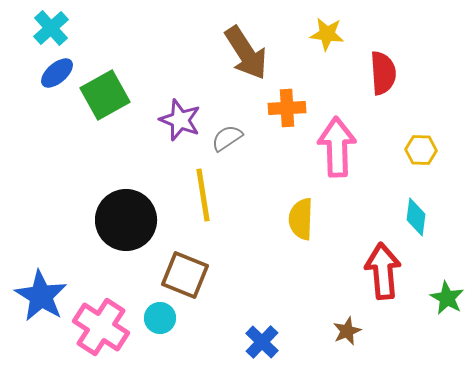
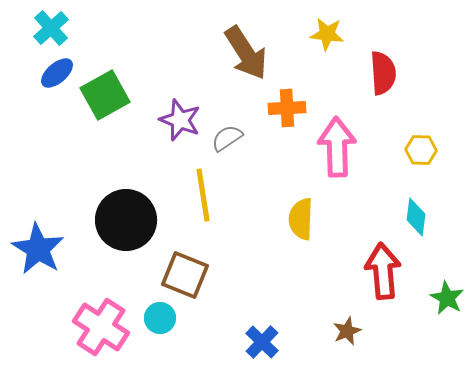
blue star: moved 3 px left, 47 px up
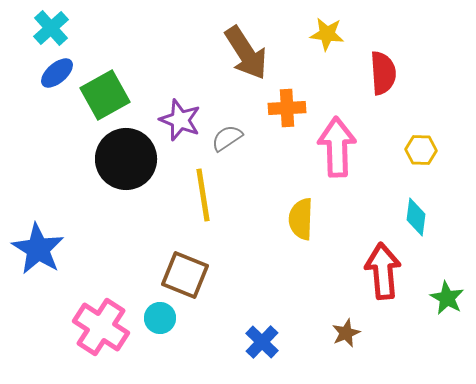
black circle: moved 61 px up
brown star: moved 1 px left, 2 px down
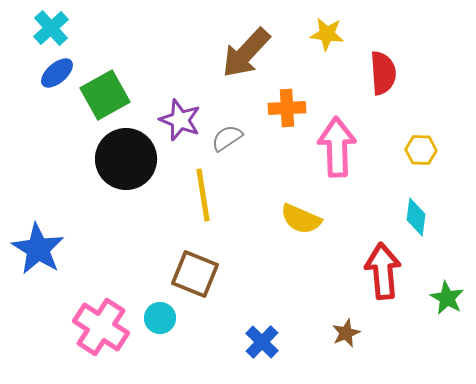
brown arrow: rotated 76 degrees clockwise
yellow semicircle: rotated 69 degrees counterclockwise
brown square: moved 10 px right, 1 px up
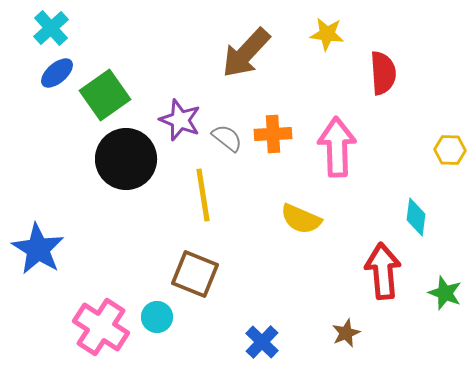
green square: rotated 6 degrees counterclockwise
orange cross: moved 14 px left, 26 px down
gray semicircle: rotated 72 degrees clockwise
yellow hexagon: moved 29 px right
green star: moved 2 px left, 5 px up; rotated 8 degrees counterclockwise
cyan circle: moved 3 px left, 1 px up
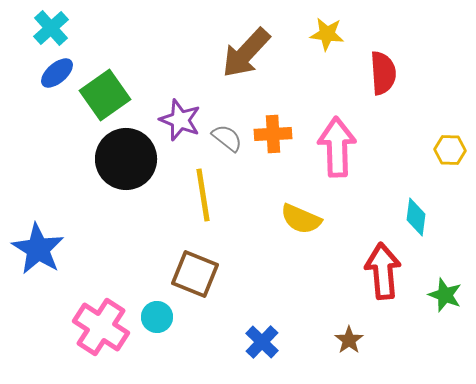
green star: moved 2 px down
brown star: moved 3 px right, 7 px down; rotated 12 degrees counterclockwise
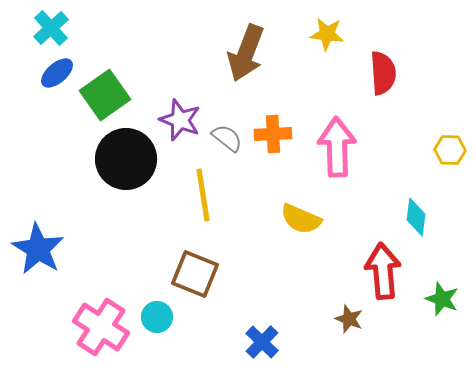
brown arrow: rotated 22 degrees counterclockwise
green star: moved 3 px left, 4 px down
brown star: moved 21 px up; rotated 16 degrees counterclockwise
